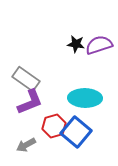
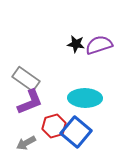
gray arrow: moved 2 px up
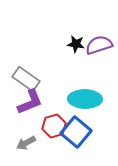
cyan ellipse: moved 1 px down
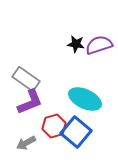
cyan ellipse: rotated 24 degrees clockwise
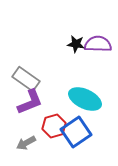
purple semicircle: moved 1 px left, 1 px up; rotated 20 degrees clockwise
blue square: rotated 16 degrees clockwise
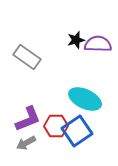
black star: moved 4 px up; rotated 24 degrees counterclockwise
gray rectangle: moved 1 px right, 22 px up
purple L-shape: moved 2 px left, 17 px down
red hexagon: moved 2 px right; rotated 15 degrees clockwise
blue square: moved 1 px right, 1 px up
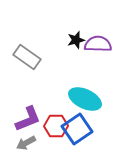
blue square: moved 2 px up
